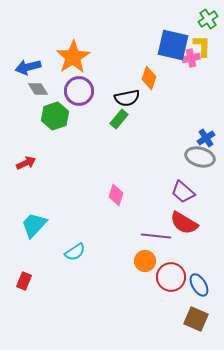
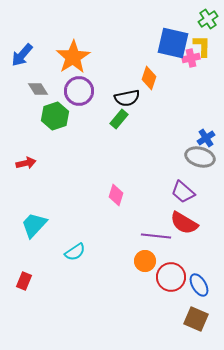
blue square: moved 2 px up
blue arrow: moved 6 px left, 12 px up; rotated 35 degrees counterclockwise
red arrow: rotated 12 degrees clockwise
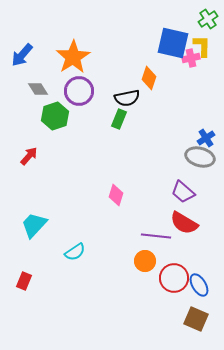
green rectangle: rotated 18 degrees counterclockwise
red arrow: moved 3 px right, 7 px up; rotated 36 degrees counterclockwise
red circle: moved 3 px right, 1 px down
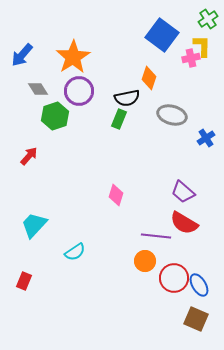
blue square: moved 11 px left, 8 px up; rotated 24 degrees clockwise
gray ellipse: moved 28 px left, 42 px up
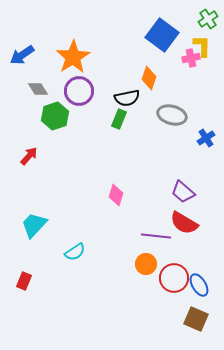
blue arrow: rotated 15 degrees clockwise
orange circle: moved 1 px right, 3 px down
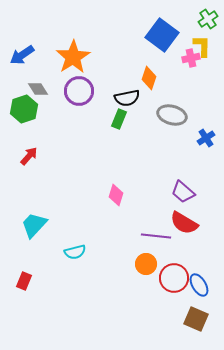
green hexagon: moved 31 px left, 7 px up
cyan semicircle: rotated 20 degrees clockwise
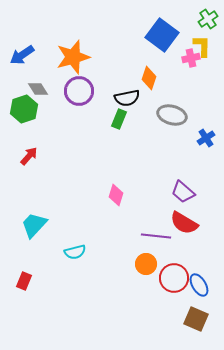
orange star: rotated 16 degrees clockwise
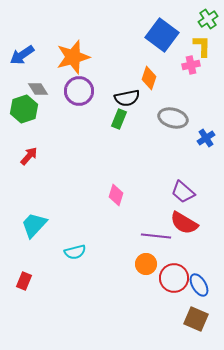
pink cross: moved 7 px down
gray ellipse: moved 1 px right, 3 px down
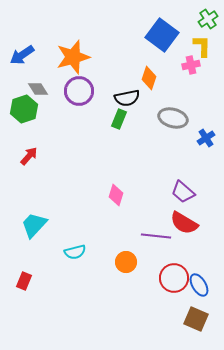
orange circle: moved 20 px left, 2 px up
